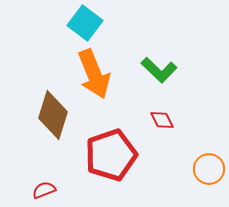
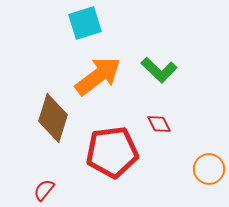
cyan square: rotated 36 degrees clockwise
orange arrow: moved 4 px right, 2 px down; rotated 105 degrees counterclockwise
brown diamond: moved 3 px down
red diamond: moved 3 px left, 4 px down
red pentagon: moved 1 px right, 3 px up; rotated 12 degrees clockwise
red semicircle: rotated 30 degrees counterclockwise
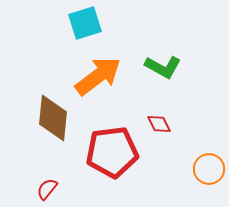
green L-shape: moved 4 px right, 3 px up; rotated 15 degrees counterclockwise
brown diamond: rotated 12 degrees counterclockwise
red semicircle: moved 3 px right, 1 px up
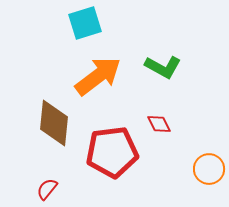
brown diamond: moved 1 px right, 5 px down
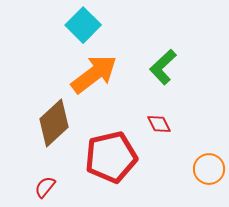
cyan square: moved 2 px left, 2 px down; rotated 28 degrees counterclockwise
green L-shape: rotated 108 degrees clockwise
orange arrow: moved 4 px left, 2 px up
brown diamond: rotated 42 degrees clockwise
red pentagon: moved 1 px left, 5 px down; rotated 6 degrees counterclockwise
red semicircle: moved 2 px left, 2 px up
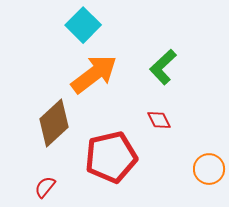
red diamond: moved 4 px up
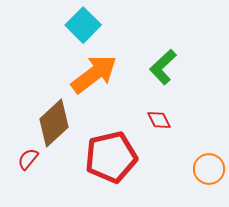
red semicircle: moved 17 px left, 28 px up
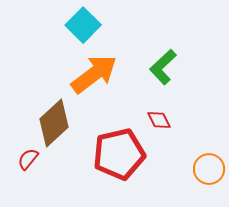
red pentagon: moved 8 px right, 3 px up
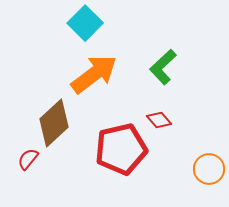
cyan square: moved 2 px right, 2 px up
red diamond: rotated 15 degrees counterclockwise
red pentagon: moved 2 px right, 5 px up
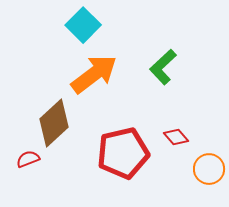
cyan square: moved 2 px left, 2 px down
red diamond: moved 17 px right, 17 px down
red pentagon: moved 2 px right, 4 px down
red semicircle: rotated 30 degrees clockwise
